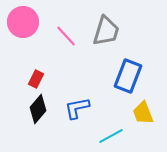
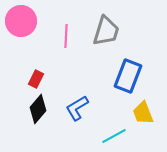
pink circle: moved 2 px left, 1 px up
pink line: rotated 45 degrees clockwise
blue L-shape: rotated 20 degrees counterclockwise
cyan line: moved 3 px right
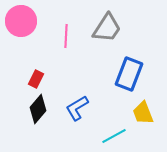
gray trapezoid: moved 1 px right, 3 px up; rotated 16 degrees clockwise
blue rectangle: moved 1 px right, 2 px up
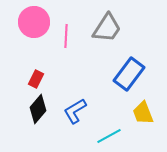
pink circle: moved 13 px right, 1 px down
blue rectangle: rotated 16 degrees clockwise
blue L-shape: moved 2 px left, 3 px down
cyan line: moved 5 px left
